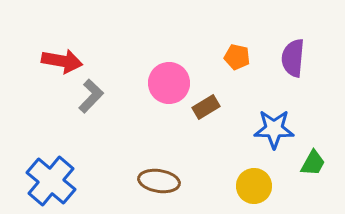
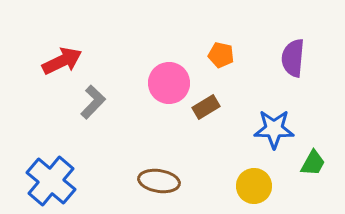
orange pentagon: moved 16 px left, 2 px up
red arrow: rotated 36 degrees counterclockwise
gray L-shape: moved 2 px right, 6 px down
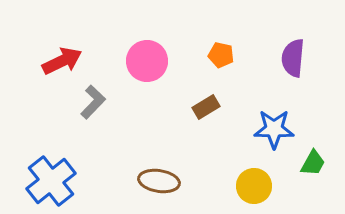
pink circle: moved 22 px left, 22 px up
blue cross: rotated 12 degrees clockwise
